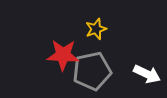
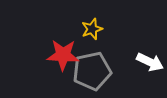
yellow star: moved 4 px left
white arrow: moved 3 px right, 12 px up
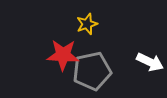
yellow star: moved 5 px left, 5 px up
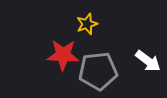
white arrow: moved 2 px left, 1 px up; rotated 12 degrees clockwise
gray pentagon: moved 6 px right; rotated 6 degrees clockwise
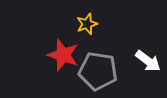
red star: rotated 16 degrees clockwise
gray pentagon: rotated 15 degrees clockwise
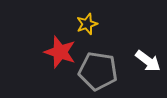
red star: moved 3 px left, 3 px up
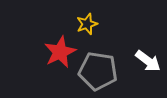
red star: rotated 28 degrees clockwise
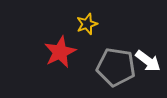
gray pentagon: moved 18 px right, 4 px up
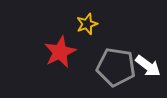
white arrow: moved 5 px down
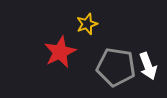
white arrow: rotated 32 degrees clockwise
